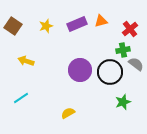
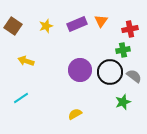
orange triangle: rotated 40 degrees counterclockwise
red cross: rotated 28 degrees clockwise
gray semicircle: moved 2 px left, 12 px down
yellow semicircle: moved 7 px right, 1 px down
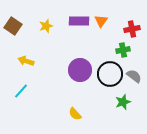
purple rectangle: moved 2 px right, 3 px up; rotated 24 degrees clockwise
red cross: moved 2 px right
black circle: moved 2 px down
cyan line: moved 7 px up; rotated 14 degrees counterclockwise
yellow semicircle: rotated 104 degrees counterclockwise
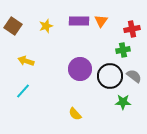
purple circle: moved 1 px up
black circle: moved 2 px down
cyan line: moved 2 px right
green star: rotated 21 degrees clockwise
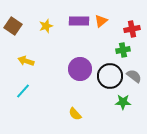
orange triangle: rotated 16 degrees clockwise
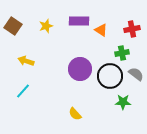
orange triangle: moved 9 px down; rotated 48 degrees counterclockwise
green cross: moved 1 px left, 3 px down
gray semicircle: moved 2 px right, 2 px up
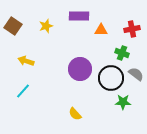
purple rectangle: moved 5 px up
orange triangle: rotated 32 degrees counterclockwise
green cross: rotated 32 degrees clockwise
black circle: moved 1 px right, 2 px down
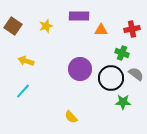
yellow semicircle: moved 4 px left, 3 px down
